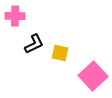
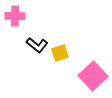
black L-shape: moved 3 px right, 1 px down; rotated 65 degrees clockwise
yellow square: rotated 30 degrees counterclockwise
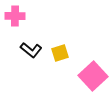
black L-shape: moved 6 px left, 5 px down
